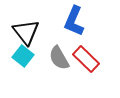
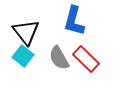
blue L-shape: rotated 8 degrees counterclockwise
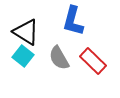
blue L-shape: moved 1 px left
black triangle: rotated 20 degrees counterclockwise
red rectangle: moved 7 px right, 2 px down
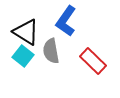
blue L-shape: moved 7 px left; rotated 20 degrees clockwise
gray semicircle: moved 8 px left, 7 px up; rotated 20 degrees clockwise
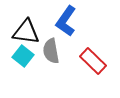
black triangle: rotated 24 degrees counterclockwise
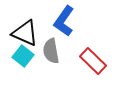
blue L-shape: moved 2 px left
black triangle: moved 1 px left, 1 px down; rotated 16 degrees clockwise
